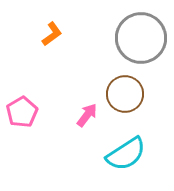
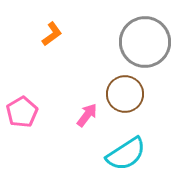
gray circle: moved 4 px right, 4 px down
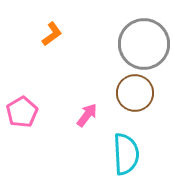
gray circle: moved 1 px left, 2 px down
brown circle: moved 10 px right, 1 px up
cyan semicircle: rotated 60 degrees counterclockwise
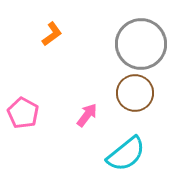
gray circle: moved 3 px left
pink pentagon: moved 1 px right, 1 px down; rotated 12 degrees counterclockwise
cyan semicircle: rotated 54 degrees clockwise
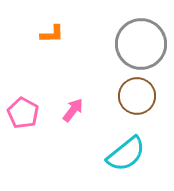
orange L-shape: rotated 35 degrees clockwise
brown circle: moved 2 px right, 3 px down
pink arrow: moved 14 px left, 5 px up
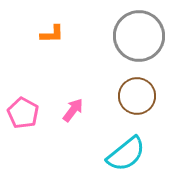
gray circle: moved 2 px left, 8 px up
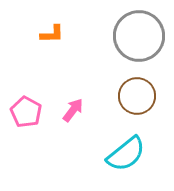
pink pentagon: moved 3 px right, 1 px up
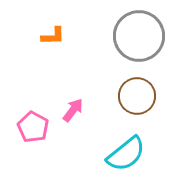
orange L-shape: moved 1 px right, 2 px down
pink pentagon: moved 7 px right, 15 px down
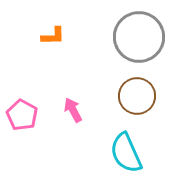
gray circle: moved 1 px down
pink arrow: rotated 65 degrees counterclockwise
pink pentagon: moved 11 px left, 12 px up
cyan semicircle: moved 1 px up; rotated 105 degrees clockwise
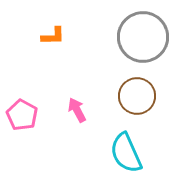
gray circle: moved 4 px right
pink arrow: moved 4 px right
